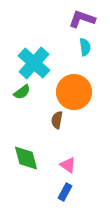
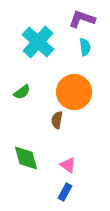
cyan cross: moved 4 px right, 21 px up
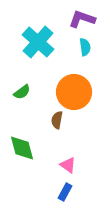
green diamond: moved 4 px left, 10 px up
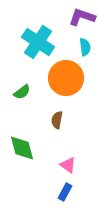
purple L-shape: moved 2 px up
cyan cross: rotated 8 degrees counterclockwise
orange circle: moved 8 px left, 14 px up
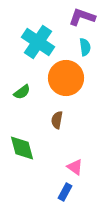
pink triangle: moved 7 px right, 2 px down
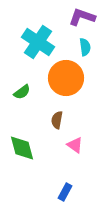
pink triangle: moved 22 px up
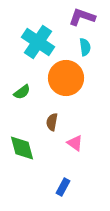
brown semicircle: moved 5 px left, 2 px down
pink triangle: moved 2 px up
blue rectangle: moved 2 px left, 5 px up
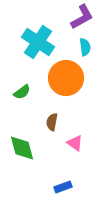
purple L-shape: rotated 132 degrees clockwise
blue rectangle: rotated 42 degrees clockwise
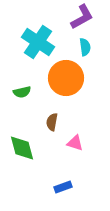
green semicircle: rotated 24 degrees clockwise
pink triangle: rotated 18 degrees counterclockwise
